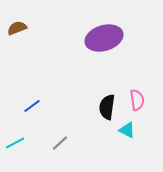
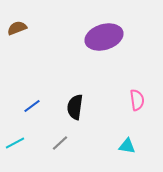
purple ellipse: moved 1 px up
black semicircle: moved 32 px left
cyan triangle: moved 16 px down; rotated 18 degrees counterclockwise
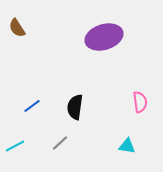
brown semicircle: rotated 102 degrees counterclockwise
pink semicircle: moved 3 px right, 2 px down
cyan line: moved 3 px down
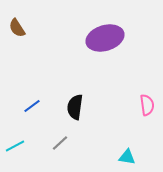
purple ellipse: moved 1 px right, 1 px down
pink semicircle: moved 7 px right, 3 px down
cyan triangle: moved 11 px down
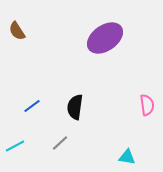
brown semicircle: moved 3 px down
purple ellipse: rotated 18 degrees counterclockwise
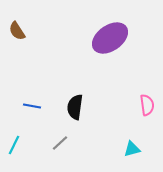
purple ellipse: moved 5 px right
blue line: rotated 48 degrees clockwise
cyan line: moved 1 px left, 1 px up; rotated 36 degrees counterclockwise
cyan triangle: moved 5 px right, 8 px up; rotated 24 degrees counterclockwise
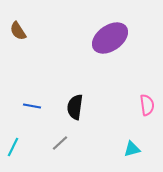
brown semicircle: moved 1 px right
cyan line: moved 1 px left, 2 px down
